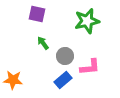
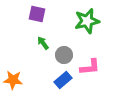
gray circle: moved 1 px left, 1 px up
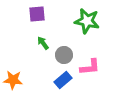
purple square: rotated 18 degrees counterclockwise
green star: rotated 25 degrees clockwise
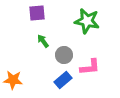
purple square: moved 1 px up
green arrow: moved 2 px up
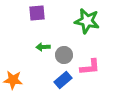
green arrow: moved 6 px down; rotated 56 degrees counterclockwise
